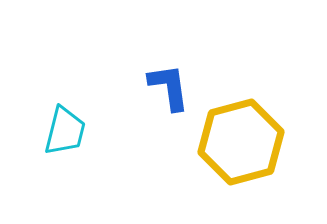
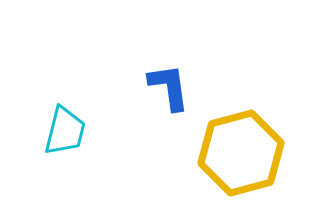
yellow hexagon: moved 11 px down
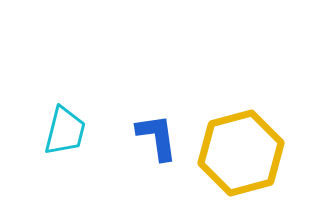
blue L-shape: moved 12 px left, 50 px down
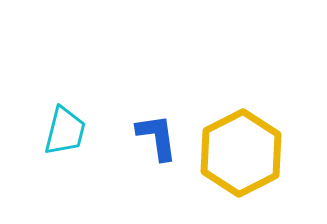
yellow hexagon: rotated 12 degrees counterclockwise
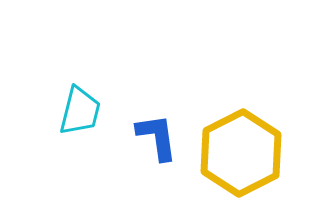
cyan trapezoid: moved 15 px right, 20 px up
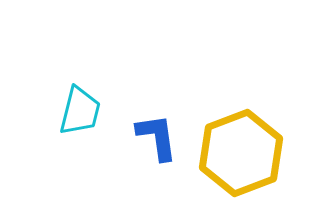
yellow hexagon: rotated 6 degrees clockwise
